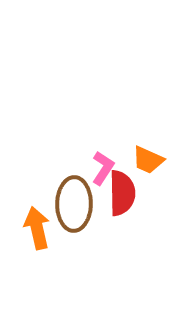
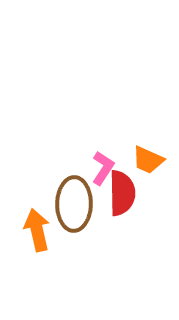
orange arrow: moved 2 px down
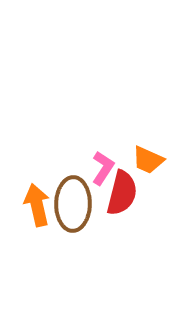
red semicircle: rotated 15 degrees clockwise
brown ellipse: moved 1 px left
orange arrow: moved 25 px up
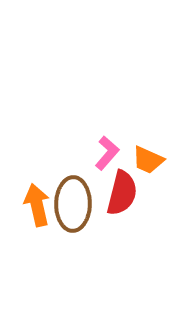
pink L-shape: moved 4 px right, 15 px up; rotated 8 degrees clockwise
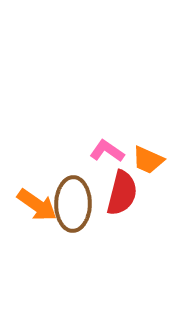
pink L-shape: moved 2 px up; rotated 96 degrees counterclockwise
orange arrow: rotated 138 degrees clockwise
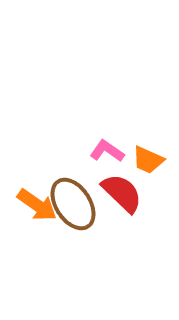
red semicircle: rotated 60 degrees counterclockwise
brown ellipse: rotated 34 degrees counterclockwise
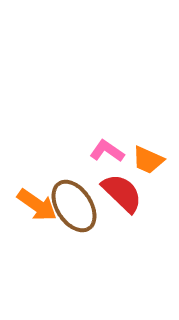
brown ellipse: moved 1 px right, 2 px down
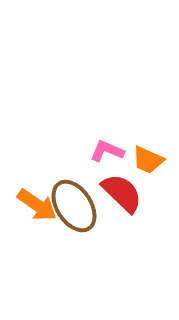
pink L-shape: rotated 12 degrees counterclockwise
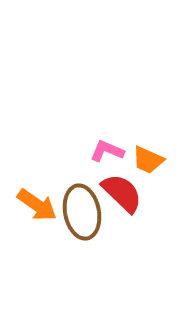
brown ellipse: moved 8 px right, 6 px down; rotated 22 degrees clockwise
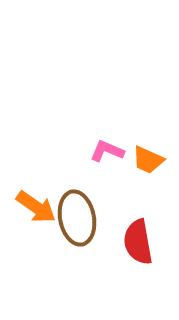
red semicircle: moved 16 px right, 49 px down; rotated 144 degrees counterclockwise
orange arrow: moved 1 px left, 2 px down
brown ellipse: moved 5 px left, 6 px down
